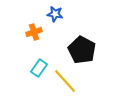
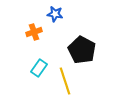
yellow line: rotated 24 degrees clockwise
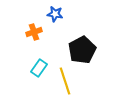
black pentagon: rotated 16 degrees clockwise
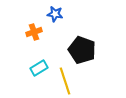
black pentagon: rotated 24 degrees counterclockwise
cyan rectangle: rotated 24 degrees clockwise
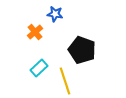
orange cross: moved 1 px right; rotated 21 degrees counterclockwise
cyan rectangle: rotated 12 degrees counterclockwise
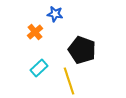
yellow line: moved 4 px right
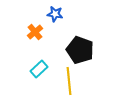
black pentagon: moved 2 px left
cyan rectangle: moved 1 px down
yellow line: rotated 12 degrees clockwise
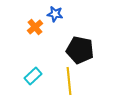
orange cross: moved 5 px up
black pentagon: rotated 8 degrees counterclockwise
cyan rectangle: moved 6 px left, 7 px down
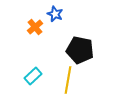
blue star: rotated 14 degrees clockwise
yellow line: moved 1 px left, 1 px up; rotated 16 degrees clockwise
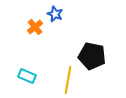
black pentagon: moved 12 px right, 6 px down
cyan rectangle: moved 6 px left; rotated 66 degrees clockwise
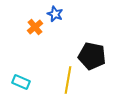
cyan rectangle: moved 6 px left, 6 px down
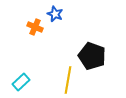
orange cross: rotated 28 degrees counterclockwise
black pentagon: rotated 8 degrees clockwise
cyan rectangle: rotated 66 degrees counterclockwise
